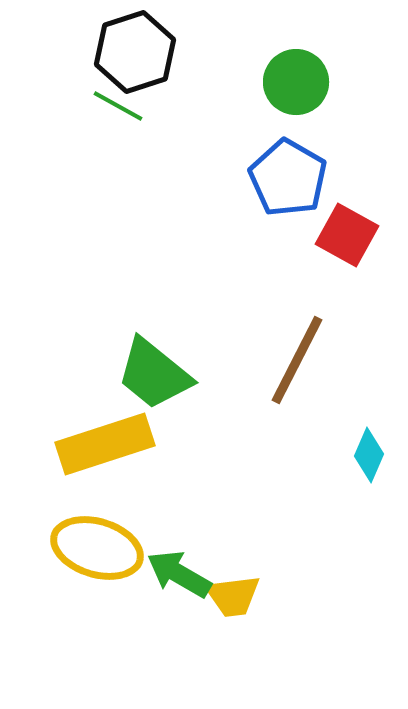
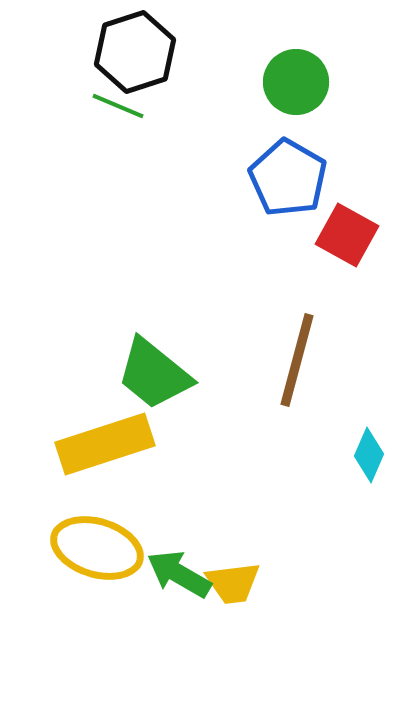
green line: rotated 6 degrees counterclockwise
brown line: rotated 12 degrees counterclockwise
yellow trapezoid: moved 13 px up
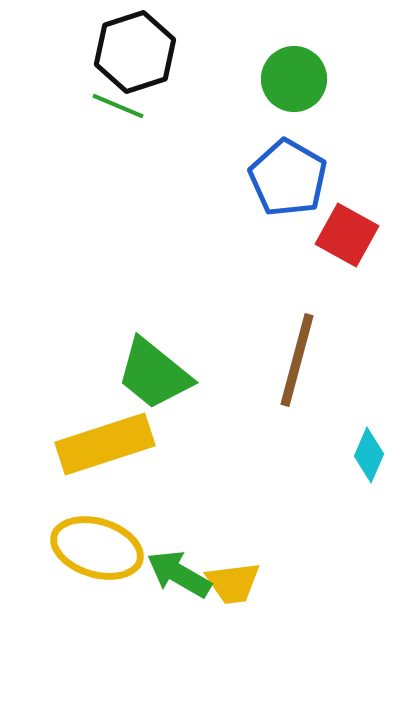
green circle: moved 2 px left, 3 px up
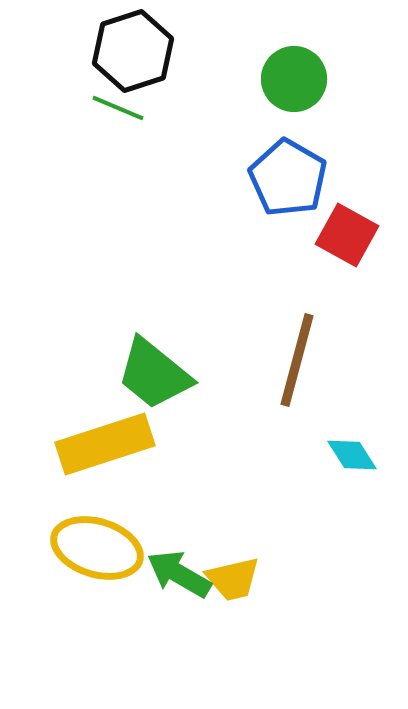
black hexagon: moved 2 px left, 1 px up
green line: moved 2 px down
cyan diamond: moved 17 px left; rotated 56 degrees counterclockwise
yellow trapezoid: moved 4 px up; rotated 6 degrees counterclockwise
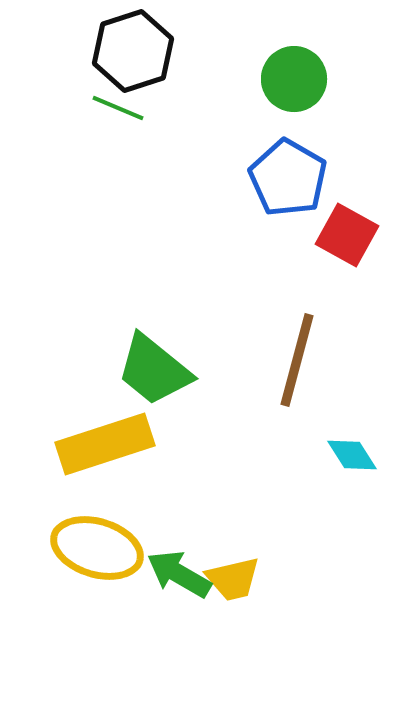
green trapezoid: moved 4 px up
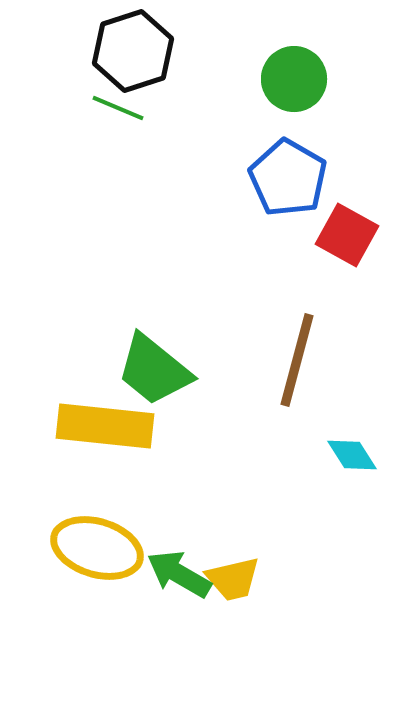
yellow rectangle: moved 18 px up; rotated 24 degrees clockwise
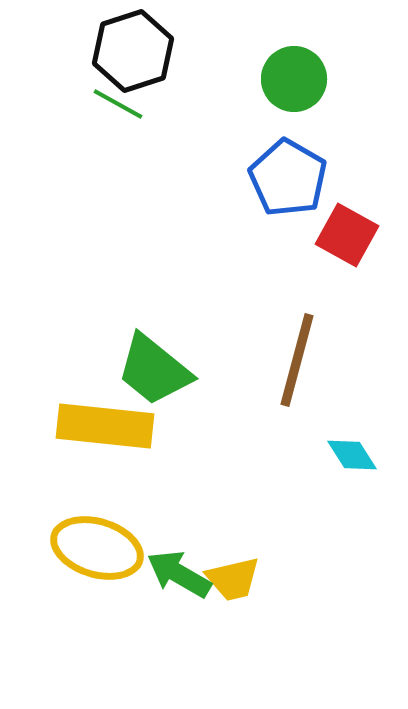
green line: moved 4 px up; rotated 6 degrees clockwise
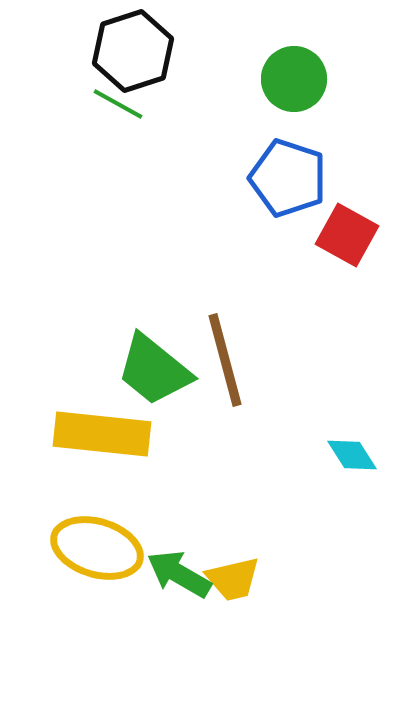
blue pentagon: rotated 12 degrees counterclockwise
brown line: moved 72 px left; rotated 30 degrees counterclockwise
yellow rectangle: moved 3 px left, 8 px down
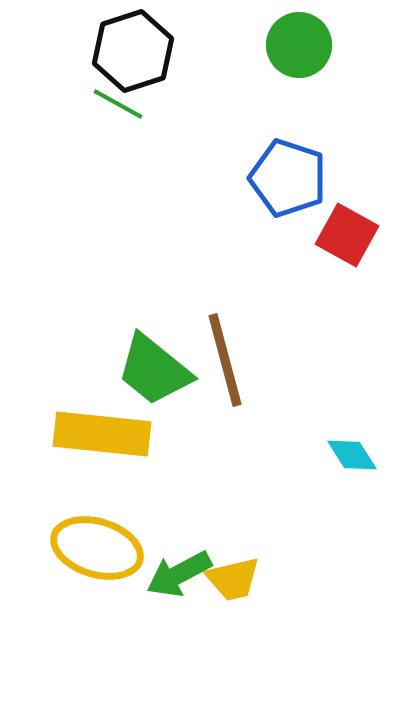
green circle: moved 5 px right, 34 px up
green arrow: rotated 58 degrees counterclockwise
